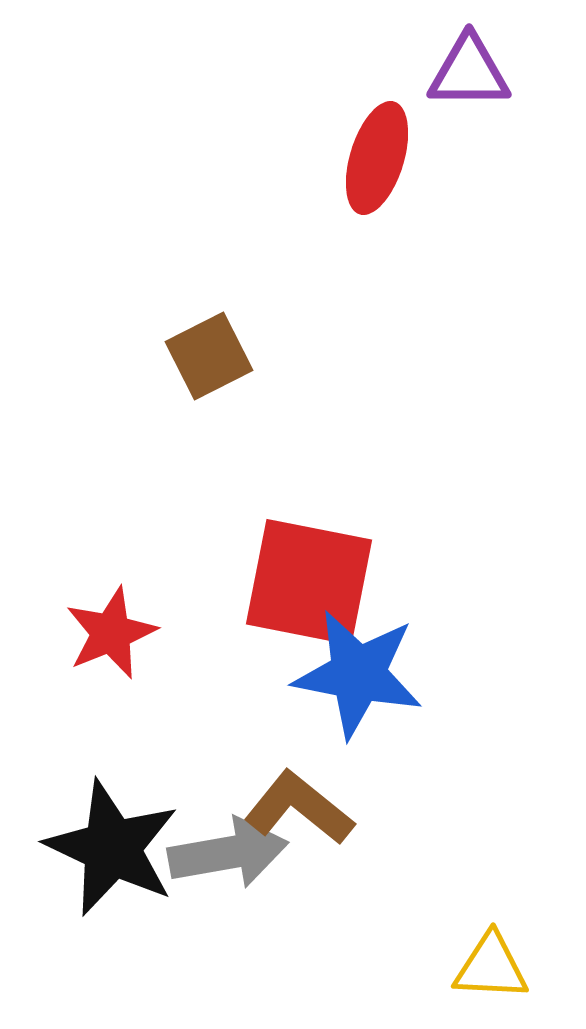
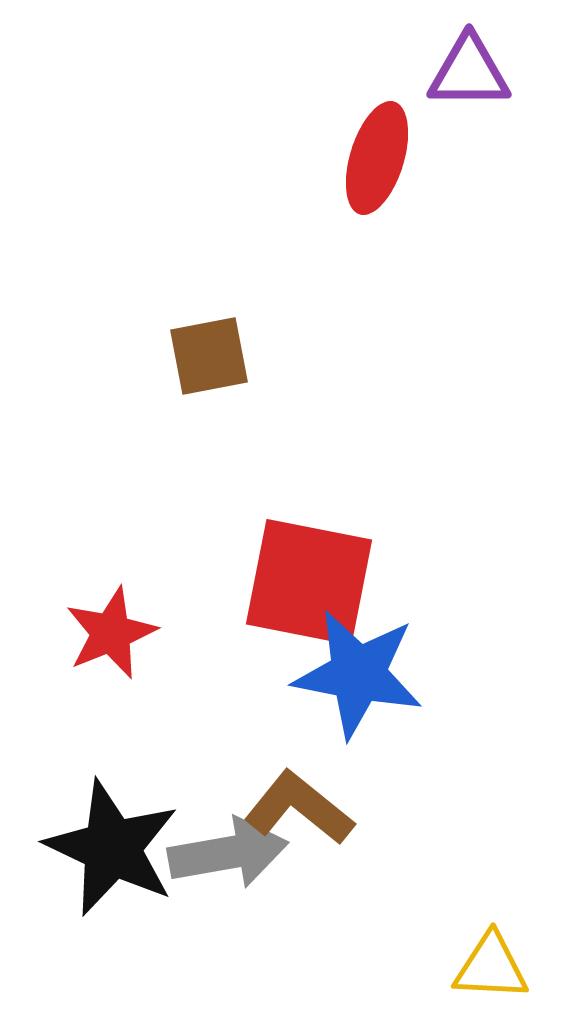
brown square: rotated 16 degrees clockwise
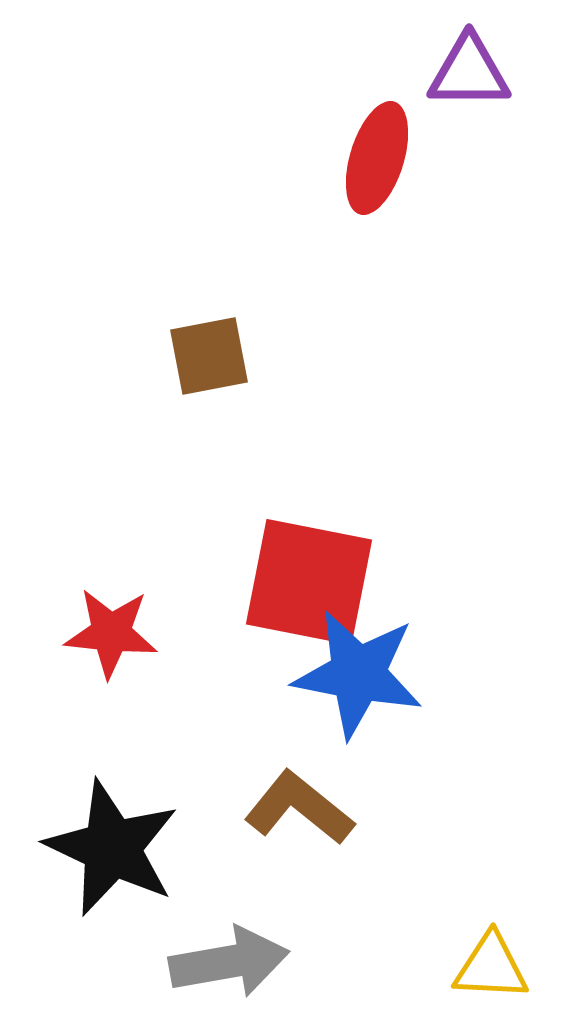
red star: rotated 28 degrees clockwise
gray arrow: moved 1 px right, 109 px down
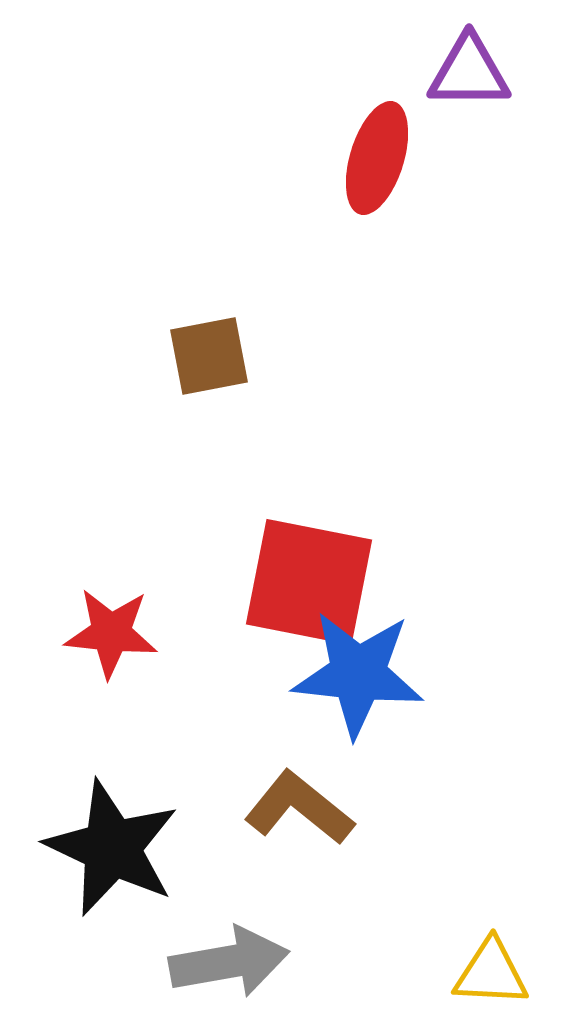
blue star: rotated 5 degrees counterclockwise
yellow triangle: moved 6 px down
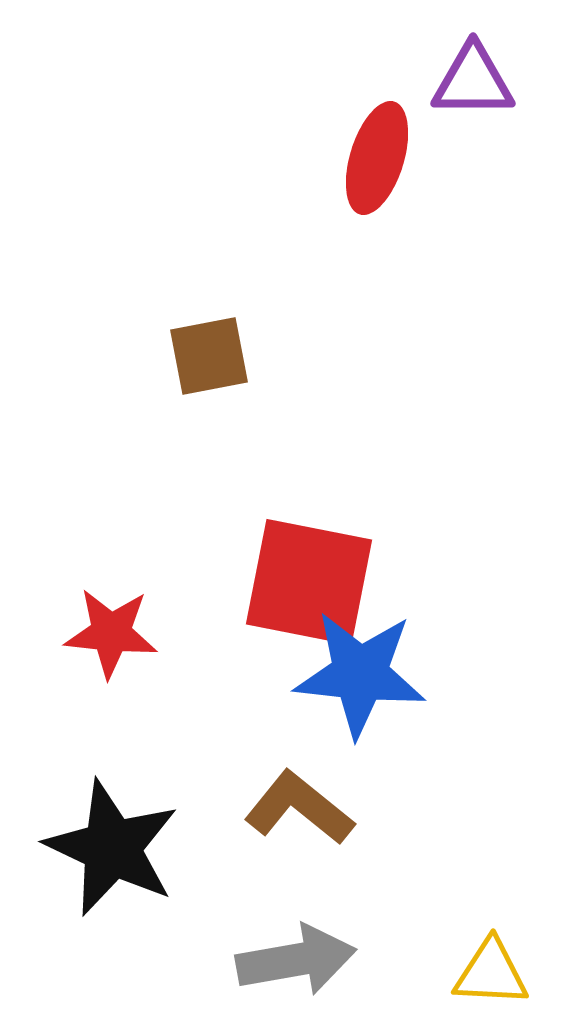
purple triangle: moved 4 px right, 9 px down
blue star: moved 2 px right
gray arrow: moved 67 px right, 2 px up
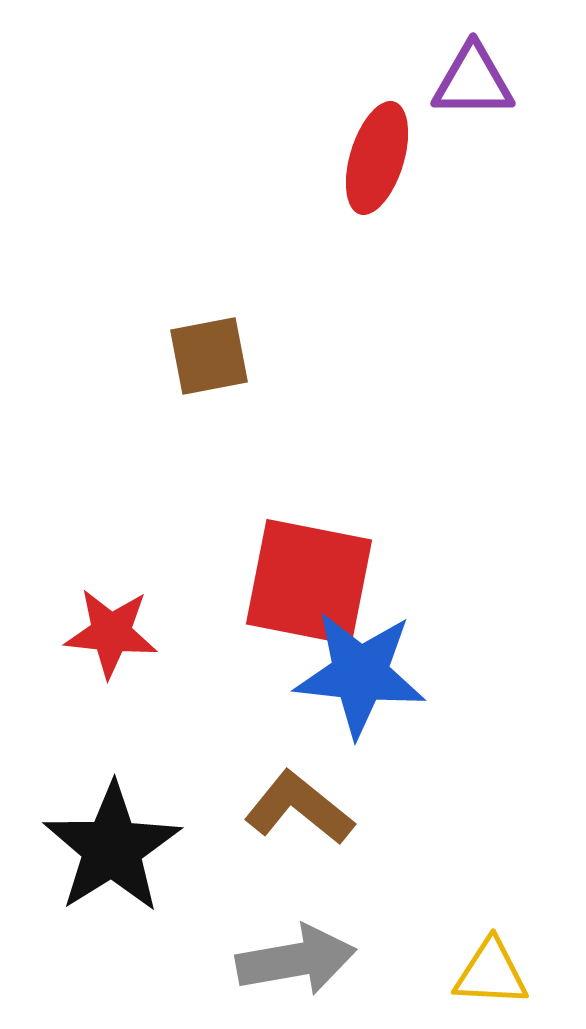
black star: rotated 15 degrees clockwise
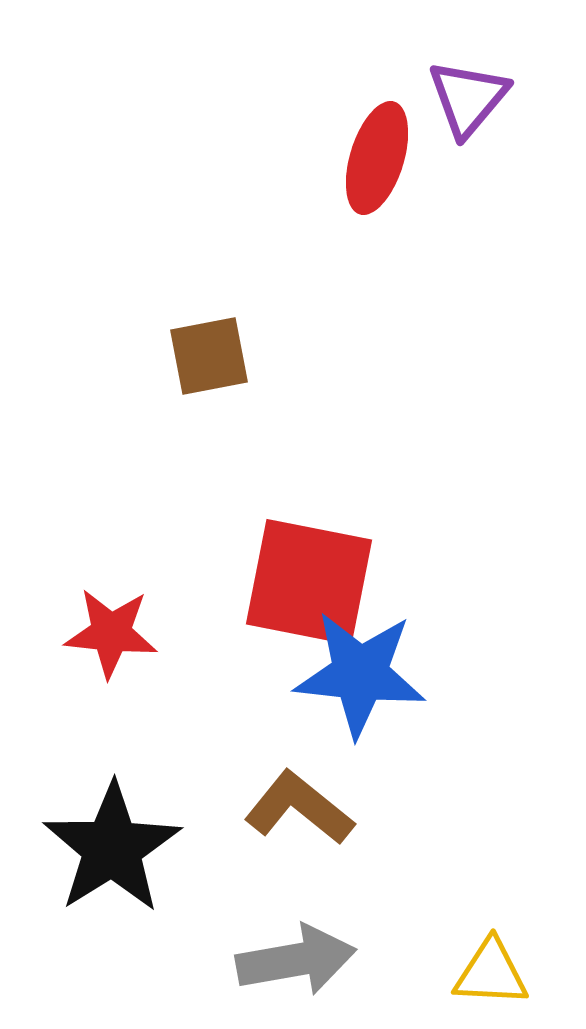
purple triangle: moved 5 px left, 17 px down; rotated 50 degrees counterclockwise
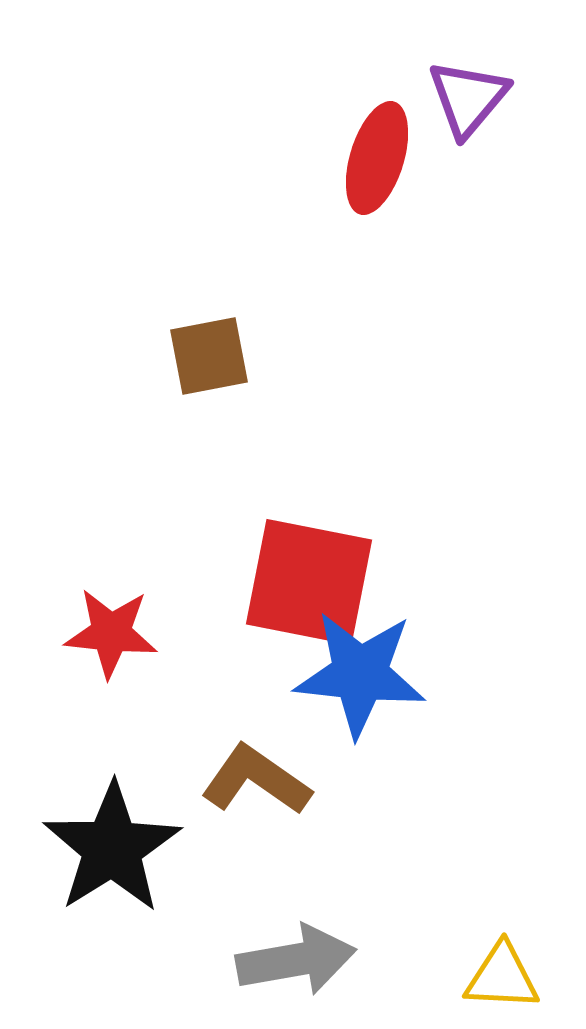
brown L-shape: moved 43 px left, 28 px up; rotated 4 degrees counterclockwise
yellow triangle: moved 11 px right, 4 px down
